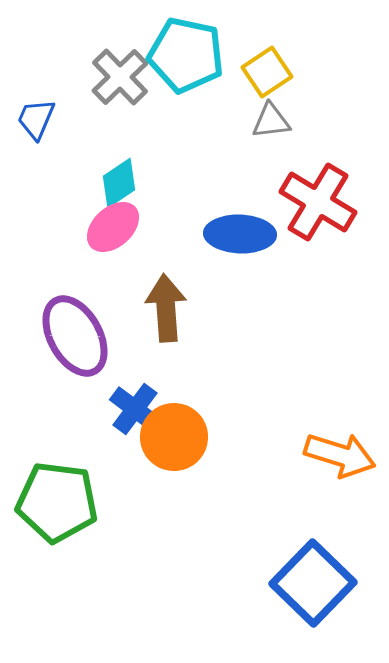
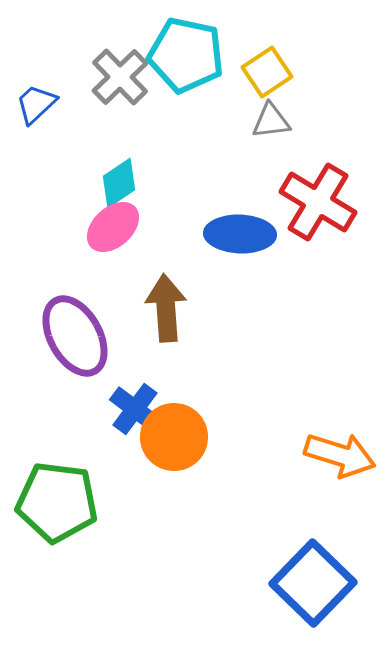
blue trapezoid: moved 15 px up; rotated 24 degrees clockwise
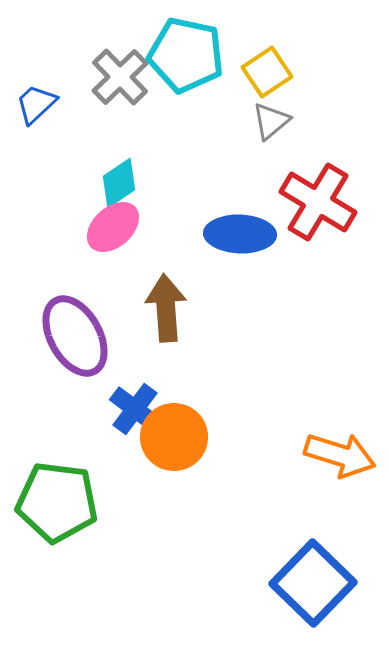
gray triangle: rotated 33 degrees counterclockwise
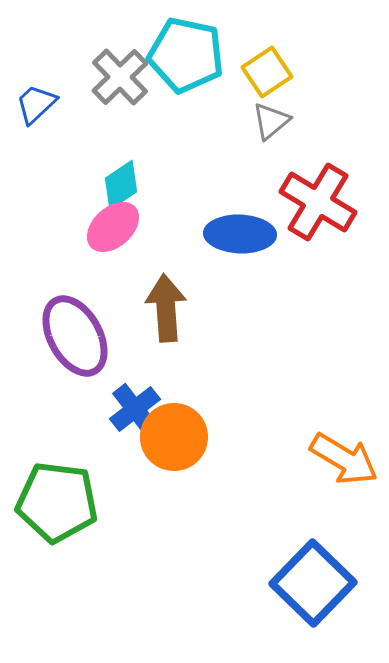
cyan diamond: moved 2 px right, 2 px down
blue cross: rotated 15 degrees clockwise
orange arrow: moved 4 px right, 4 px down; rotated 14 degrees clockwise
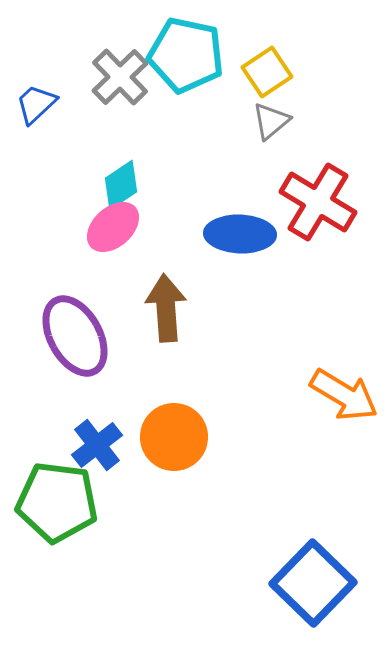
blue cross: moved 38 px left, 36 px down
orange arrow: moved 64 px up
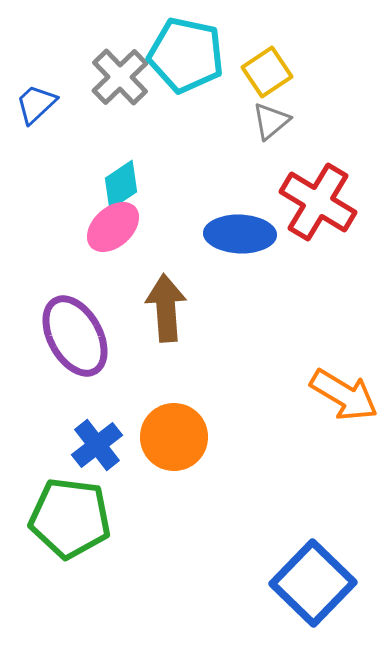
green pentagon: moved 13 px right, 16 px down
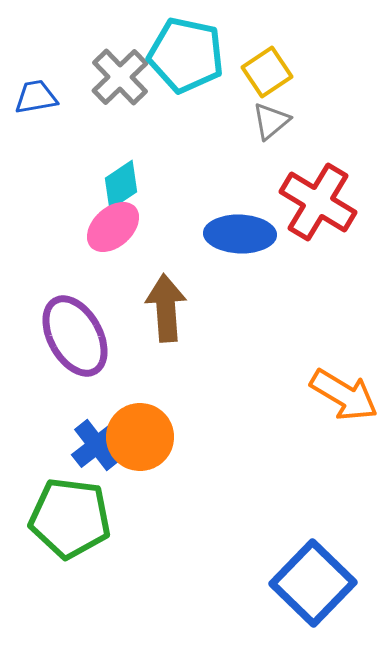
blue trapezoid: moved 7 px up; rotated 33 degrees clockwise
orange circle: moved 34 px left
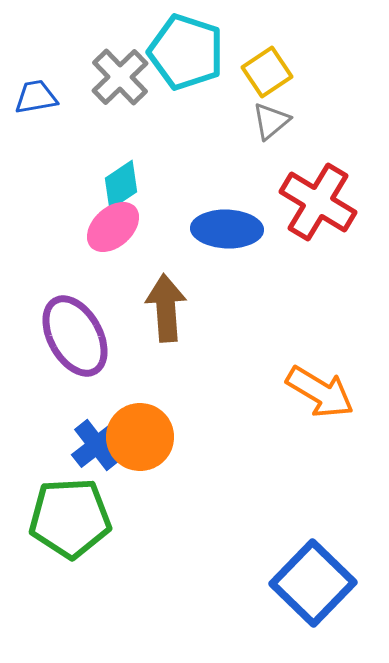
cyan pentagon: moved 3 px up; rotated 6 degrees clockwise
blue ellipse: moved 13 px left, 5 px up
orange arrow: moved 24 px left, 3 px up
green pentagon: rotated 10 degrees counterclockwise
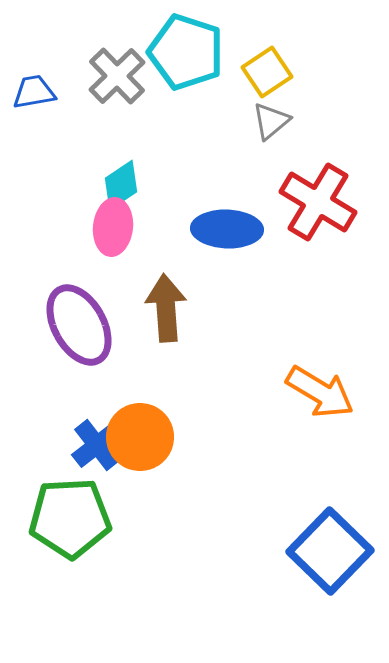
gray cross: moved 3 px left, 1 px up
blue trapezoid: moved 2 px left, 5 px up
pink ellipse: rotated 42 degrees counterclockwise
purple ellipse: moved 4 px right, 11 px up
blue square: moved 17 px right, 32 px up
